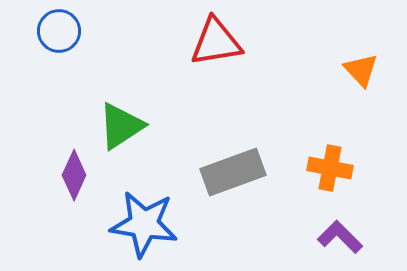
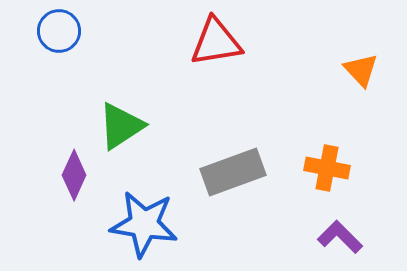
orange cross: moved 3 px left
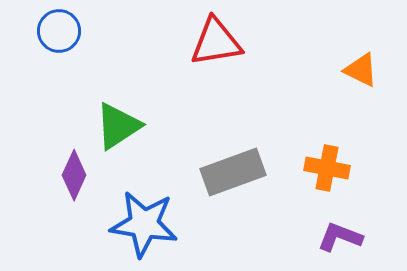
orange triangle: rotated 21 degrees counterclockwise
green triangle: moved 3 px left
purple L-shape: rotated 24 degrees counterclockwise
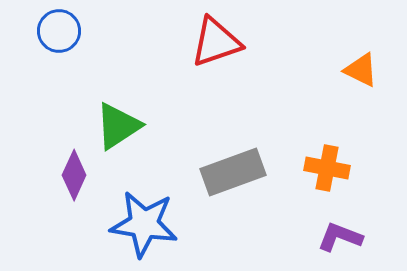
red triangle: rotated 10 degrees counterclockwise
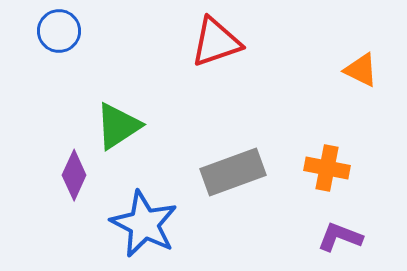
blue star: rotated 18 degrees clockwise
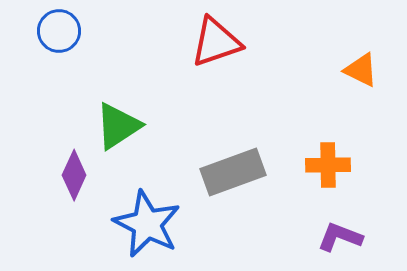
orange cross: moved 1 px right, 3 px up; rotated 12 degrees counterclockwise
blue star: moved 3 px right
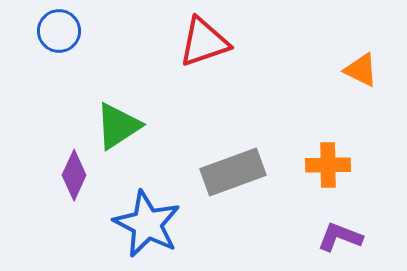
red triangle: moved 12 px left
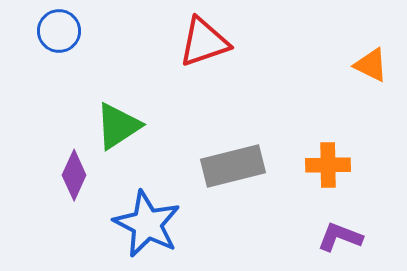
orange triangle: moved 10 px right, 5 px up
gray rectangle: moved 6 px up; rotated 6 degrees clockwise
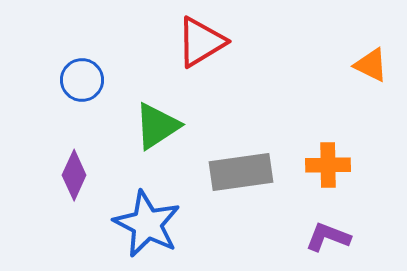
blue circle: moved 23 px right, 49 px down
red triangle: moved 3 px left; rotated 12 degrees counterclockwise
green triangle: moved 39 px right
gray rectangle: moved 8 px right, 6 px down; rotated 6 degrees clockwise
purple L-shape: moved 12 px left
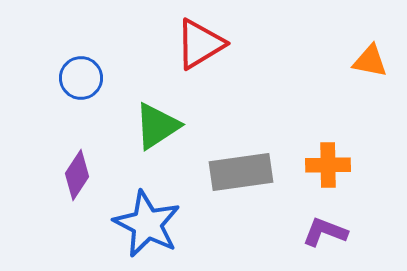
red triangle: moved 1 px left, 2 px down
orange triangle: moved 1 px left, 4 px up; rotated 15 degrees counterclockwise
blue circle: moved 1 px left, 2 px up
purple diamond: moved 3 px right; rotated 9 degrees clockwise
purple L-shape: moved 3 px left, 5 px up
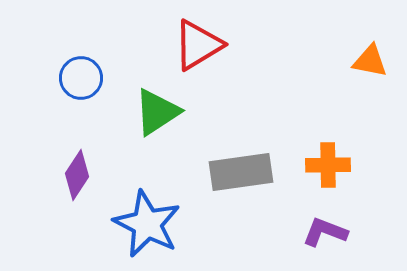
red triangle: moved 2 px left, 1 px down
green triangle: moved 14 px up
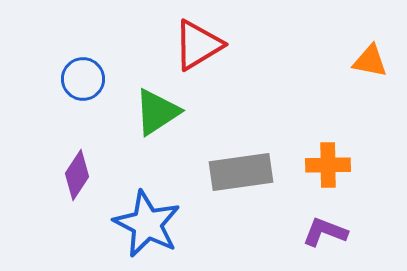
blue circle: moved 2 px right, 1 px down
